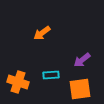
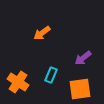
purple arrow: moved 1 px right, 2 px up
cyan rectangle: rotated 63 degrees counterclockwise
orange cross: rotated 15 degrees clockwise
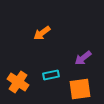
cyan rectangle: rotated 56 degrees clockwise
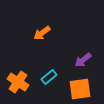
purple arrow: moved 2 px down
cyan rectangle: moved 2 px left, 2 px down; rotated 28 degrees counterclockwise
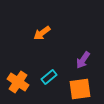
purple arrow: rotated 18 degrees counterclockwise
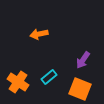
orange arrow: moved 3 px left, 1 px down; rotated 24 degrees clockwise
orange square: rotated 30 degrees clockwise
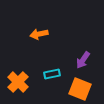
cyan rectangle: moved 3 px right, 3 px up; rotated 28 degrees clockwise
orange cross: rotated 10 degrees clockwise
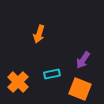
orange arrow: rotated 60 degrees counterclockwise
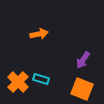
orange arrow: rotated 120 degrees counterclockwise
cyan rectangle: moved 11 px left, 5 px down; rotated 28 degrees clockwise
orange square: moved 2 px right
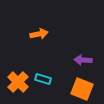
purple arrow: rotated 60 degrees clockwise
cyan rectangle: moved 2 px right
